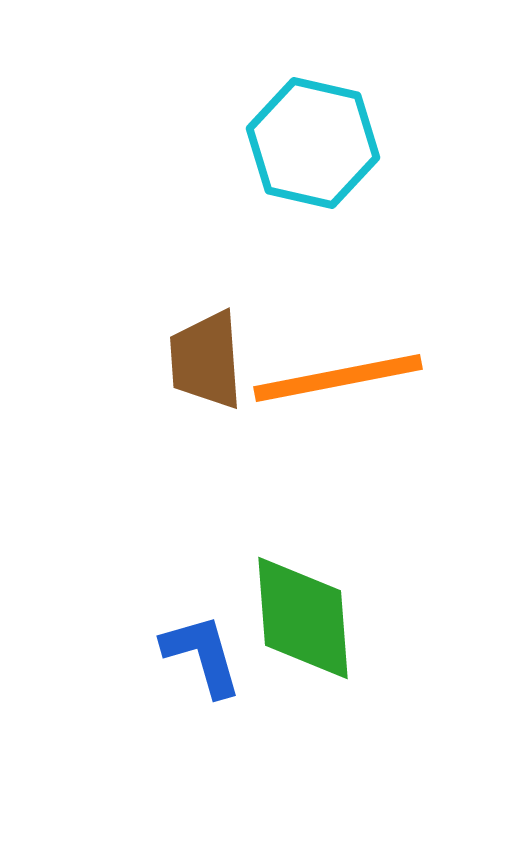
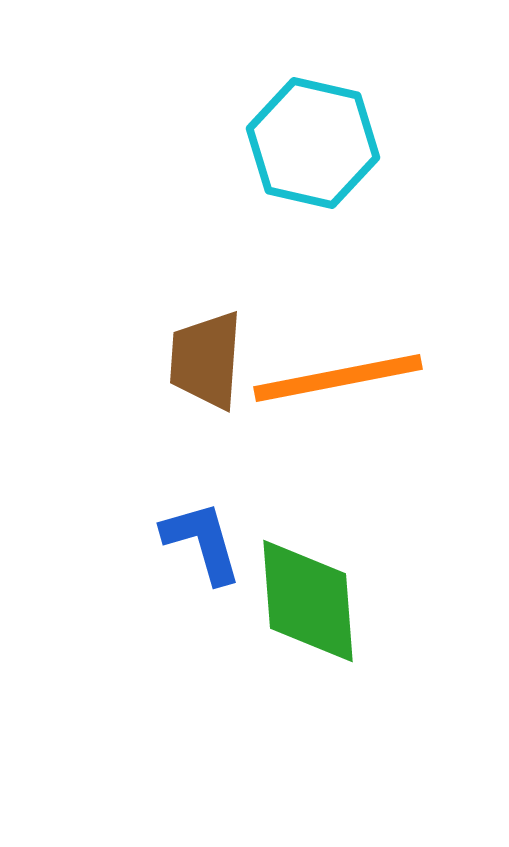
brown trapezoid: rotated 8 degrees clockwise
green diamond: moved 5 px right, 17 px up
blue L-shape: moved 113 px up
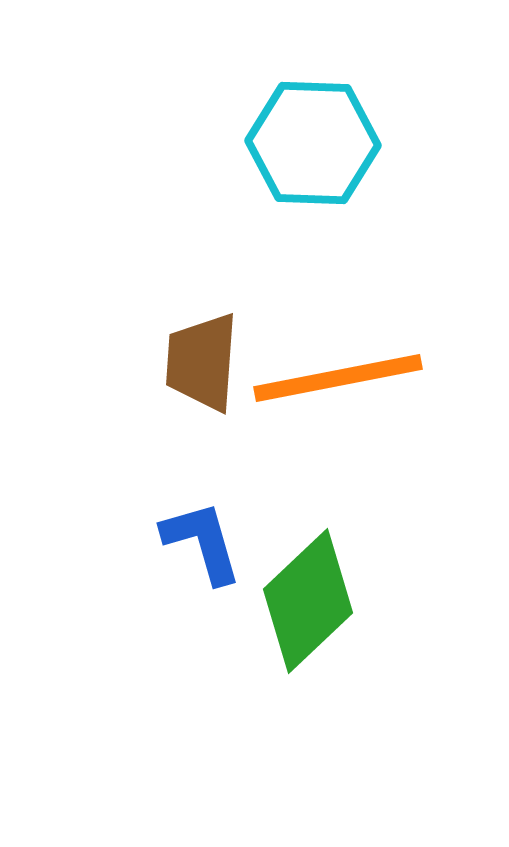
cyan hexagon: rotated 11 degrees counterclockwise
brown trapezoid: moved 4 px left, 2 px down
green diamond: rotated 51 degrees clockwise
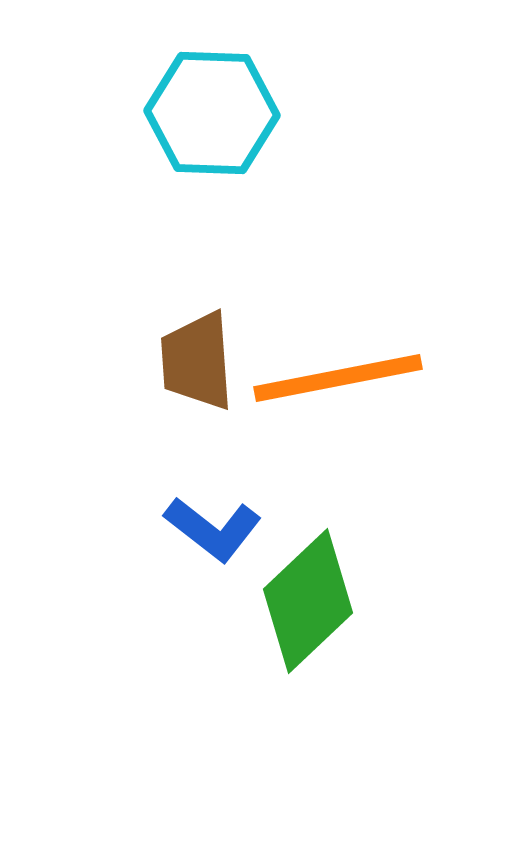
cyan hexagon: moved 101 px left, 30 px up
brown trapezoid: moved 5 px left, 1 px up; rotated 8 degrees counterclockwise
blue L-shape: moved 11 px right, 13 px up; rotated 144 degrees clockwise
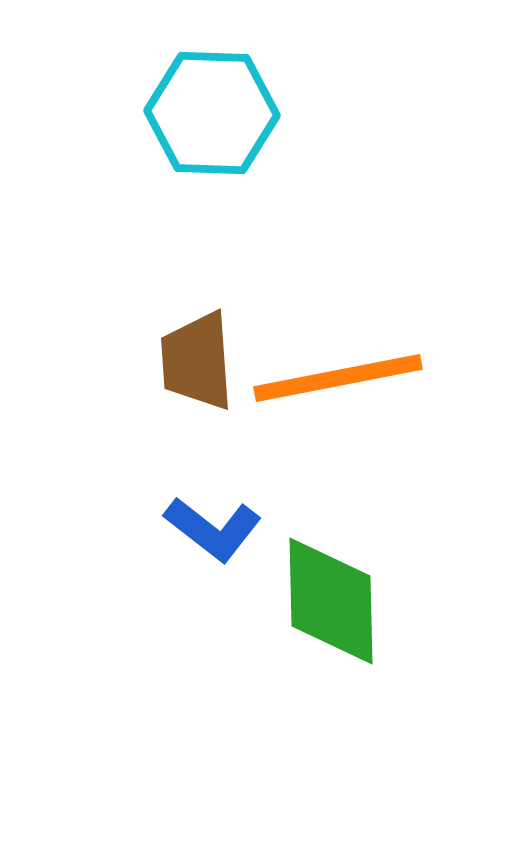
green diamond: moved 23 px right; rotated 48 degrees counterclockwise
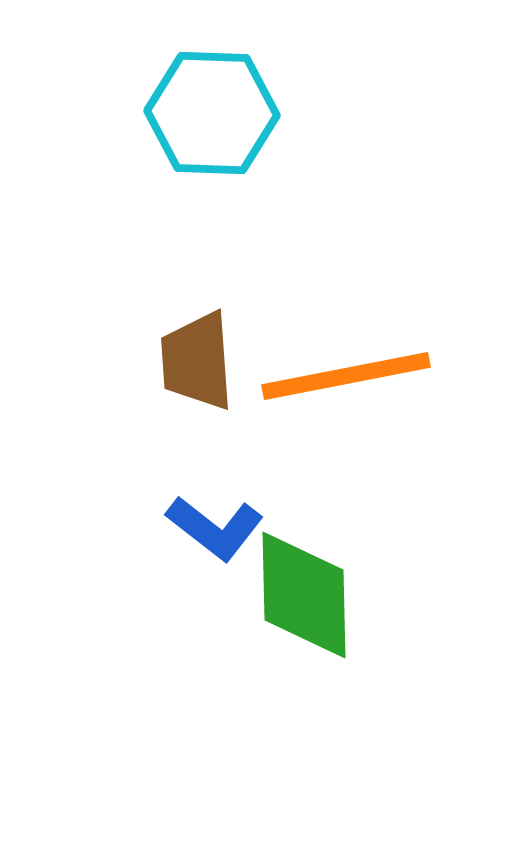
orange line: moved 8 px right, 2 px up
blue L-shape: moved 2 px right, 1 px up
green diamond: moved 27 px left, 6 px up
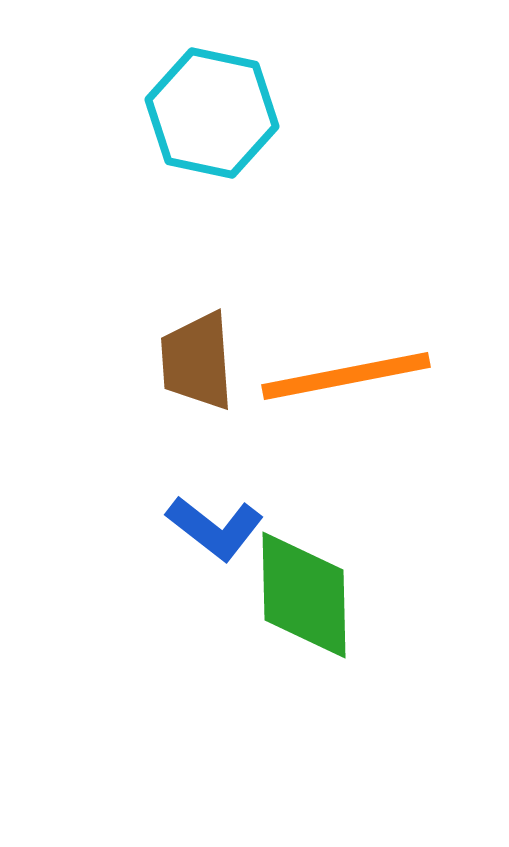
cyan hexagon: rotated 10 degrees clockwise
